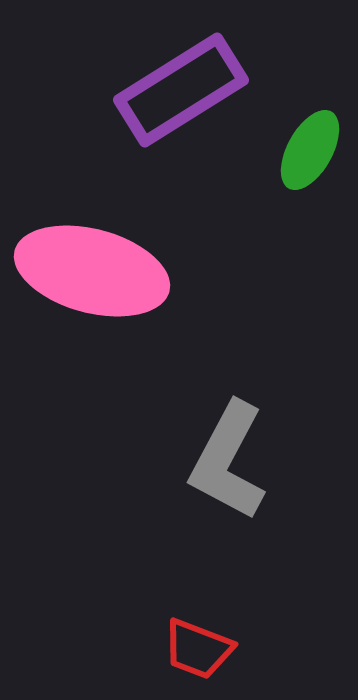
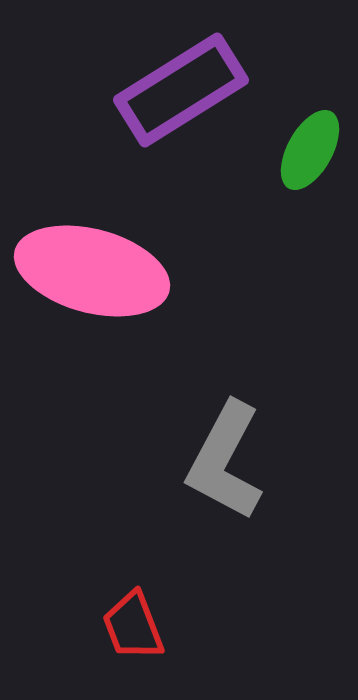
gray L-shape: moved 3 px left
red trapezoid: moved 65 px left, 23 px up; rotated 48 degrees clockwise
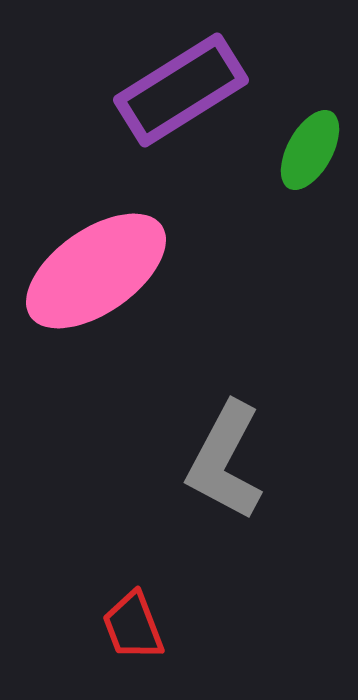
pink ellipse: moved 4 px right; rotated 50 degrees counterclockwise
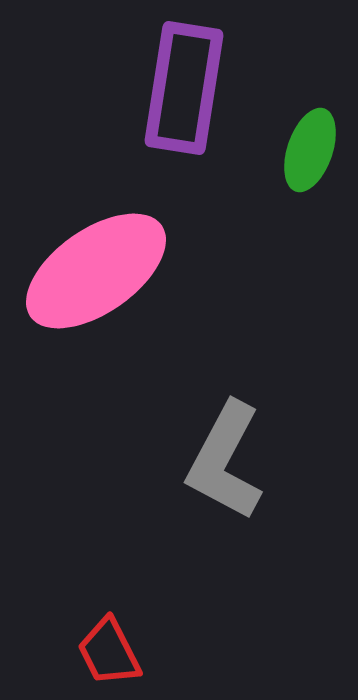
purple rectangle: moved 3 px right, 2 px up; rotated 49 degrees counterclockwise
green ellipse: rotated 10 degrees counterclockwise
red trapezoid: moved 24 px left, 26 px down; rotated 6 degrees counterclockwise
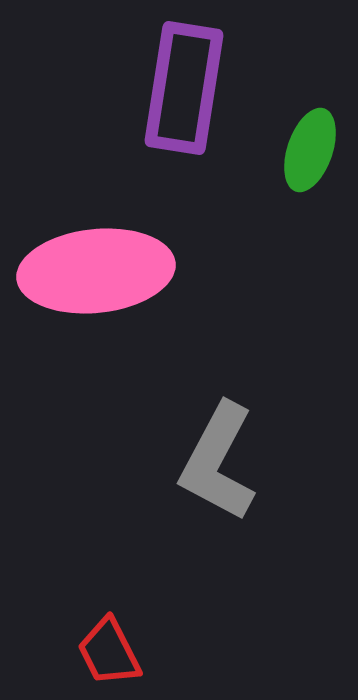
pink ellipse: rotated 29 degrees clockwise
gray L-shape: moved 7 px left, 1 px down
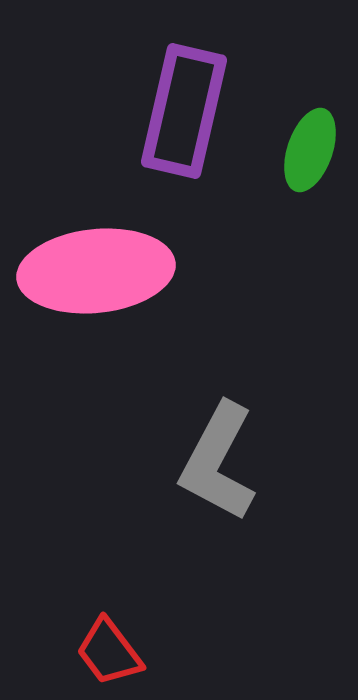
purple rectangle: moved 23 px down; rotated 4 degrees clockwise
red trapezoid: rotated 10 degrees counterclockwise
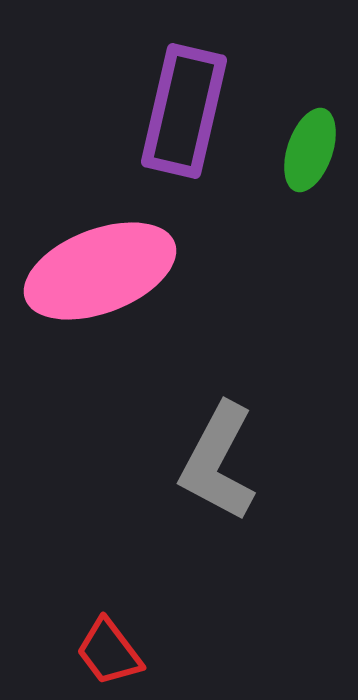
pink ellipse: moved 4 px right; rotated 15 degrees counterclockwise
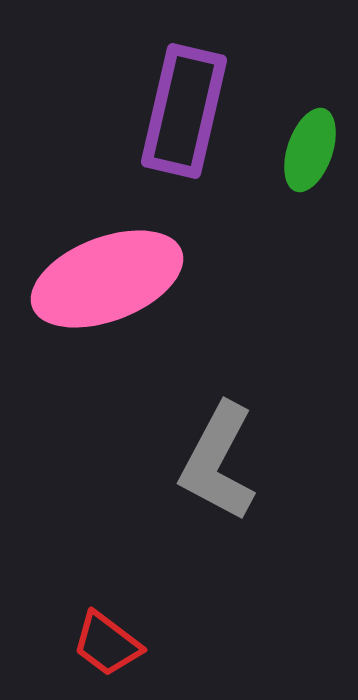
pink ellipse: moved 7 px right, 8 px down
red trapezoid: moved 2 px left, 8 px up; rotated 16 degrees counterclockwise
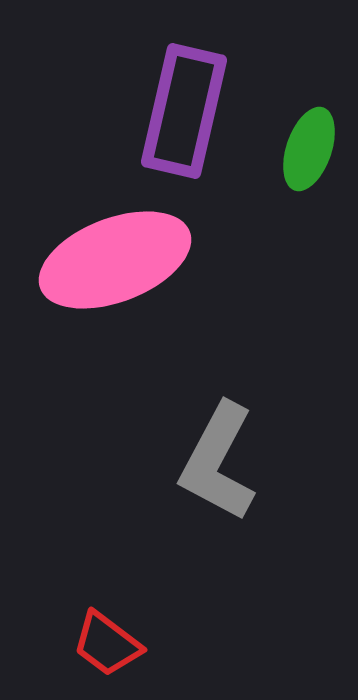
green ellipse: moved 1 px left, 1 px up
pink ellipse: moved 8 px right, 19 px up
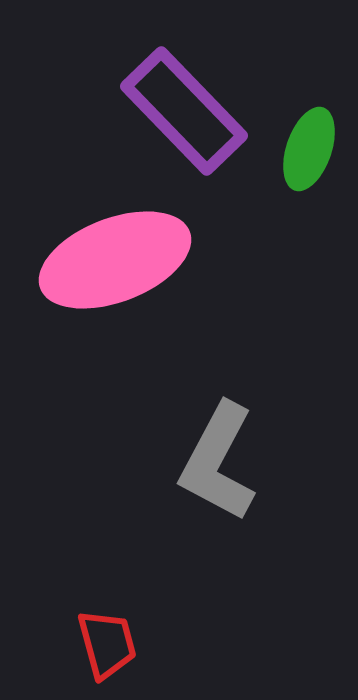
purple rectangle: rotated 57 degrees counterclockwise
red trapezoid: rotated 142 degrees counterclockwise
